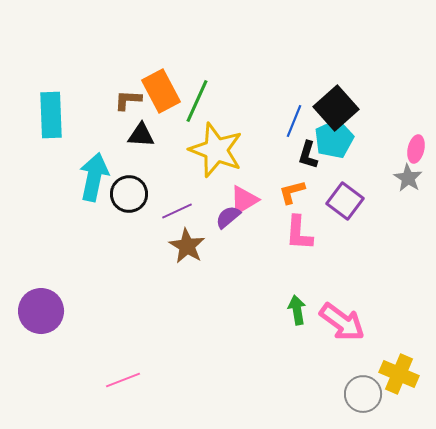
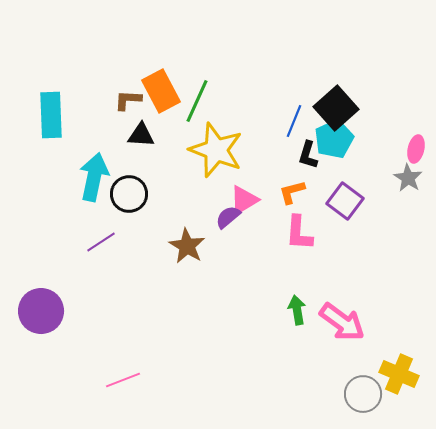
purple line: moved 76 px left, 31 px down; rotated 8 degrees counterclockwise
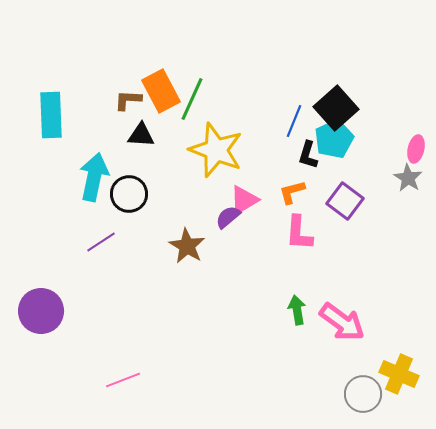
green line: moved 5 px left, 2 px up
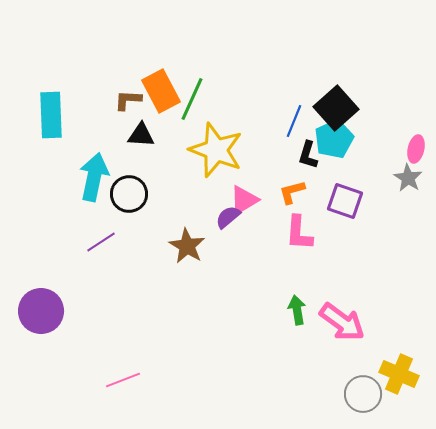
purple square: rotated 18 degrees counterclockwise
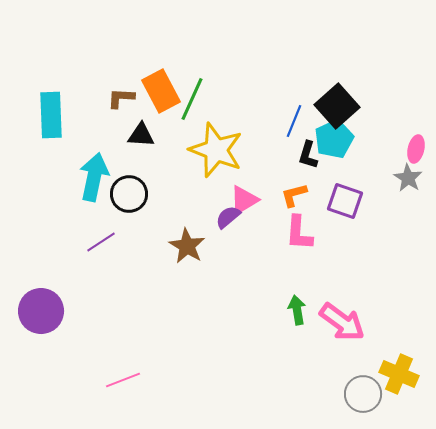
brown L-shape: moved 7 px left, 2 px up
black square: moved 1 px right, 2 px up
orange L-shape: moved 2 px right, 3 px down
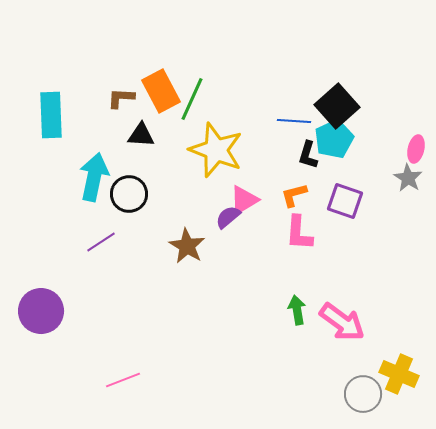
blue line: rotated 72 degrees clockwise
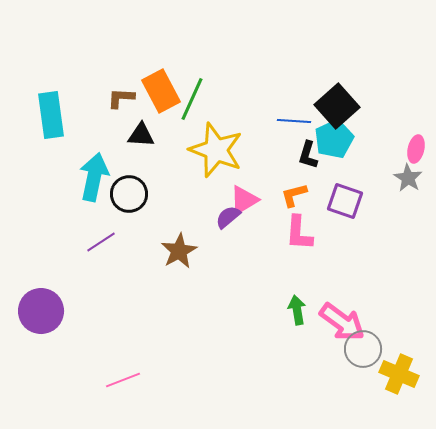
cyan rectangle: rotated 6 degrees counterclockwise
brown star: moved 8 px left, 5 px down; rotated 12 degrees clockwise
gray circle: moved 45 px up
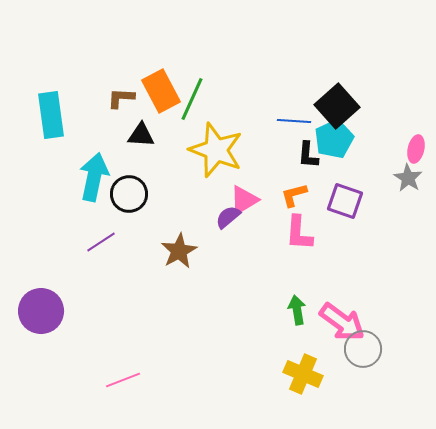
black L-shape: rotated 12 degrees counterclockwise
yellow cross: moved 96 px left
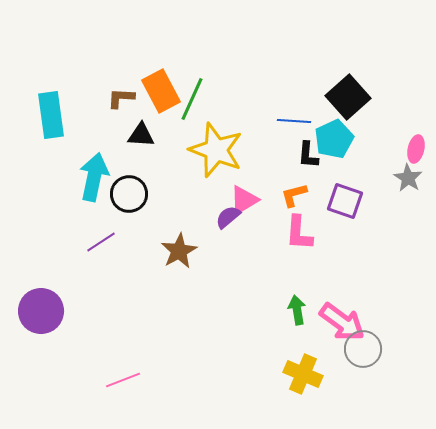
black square: moved 11 px right, 9 px up
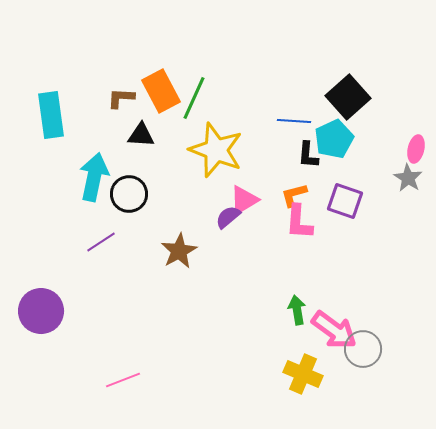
green line: moved 2 px right, 1 px up
pink L-shape: moved 11 px up
pink arrow: moved 8 px left, 8 px down
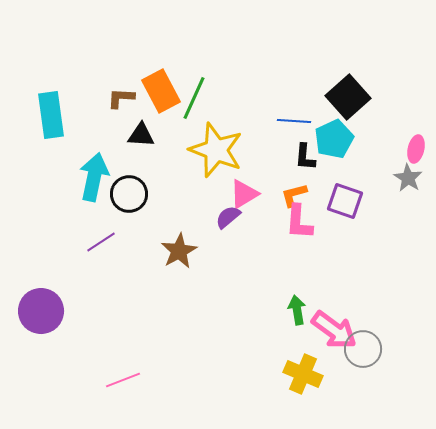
black L-shape: moved 3 px left, 2 px down
pink triangle: moved 6 px up
